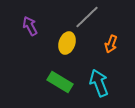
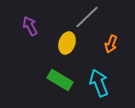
green rectangle: moved 2 px up
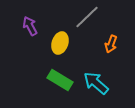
yellow ellipse: moved 7 px left
cyan arrow: moved 3 px left; rotated 28 degrees counterclockwise
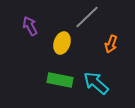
yellow ellipse: moved 2 px right
green rectangle: rotated 20 degrees counterclockwise
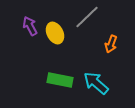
yellow ellipse: moved 7 px left, 10 px up; rotated 45 degrees counterclockwise
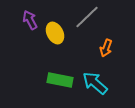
purple arrow: moved 6 px up
orange arrow: moved 5 px left, 4 px down
cyan arrow: moved 1 px left
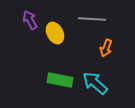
gray line: moved 5 px right, 2 px down; rotated 48 degrees clockwise
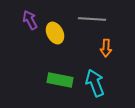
orange arrow: rotated 18 degrees counterclockwise
cyan arrow: rotated 28 degrees clockwise
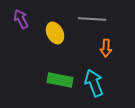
purple arrow: moved 9 px left, 1 px up
cyan arrow: moved 1 px left
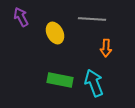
purple arrow: moved 2 px up
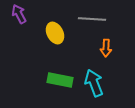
purple arrow: moved 2 px left, 3 px up
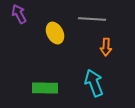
orange arrow: moved 1 px up
green rectangle: moved 15 px left, 8 px down; rotated 10 degrees counterclockwise
